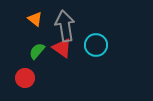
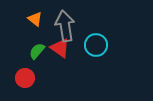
red triangle: moved 2 px left
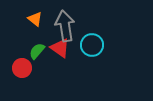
cyan circle: moved 4 px left
red circle: moved 3 px left, 10 px up
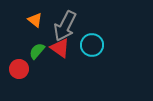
orange triangle: moved 1 px down
gray arrow: rotated 144 degrees counterclockwise
red circle: moved 3 px left, 1 px down
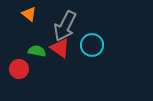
orange triangle: moved 6 px left, 6 px up
green semicircle: rotated 60 degrees clockwise
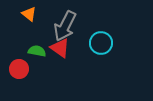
cyan circle: moved 9 px right, 2 px up
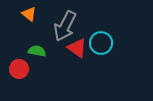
red triangle: moved 17 px right
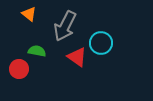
red triangle: moved 9 px down
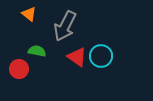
cyan circle: moved 13 px down
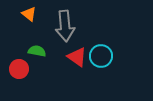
gray arrow: rotated 32 degrees counterclockwise
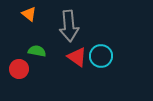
gray arrow: moved 4 px right
